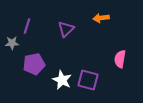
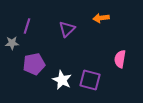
purple triangle: moved 1 px right
purple square: moved 2 px right
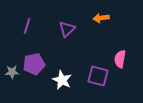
gray star: moved 29 px down
purple square: moved 8 px right, 4 px up
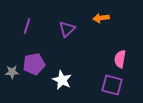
purple square: moved 14 px right, 9 px down
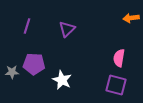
orange arrow: moved 30 px right
pink semicircle: moved 1 px left, 1 px up
purple pentagon: rotated 15 degrees clockwise
purple square: moved 4 px right
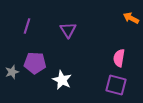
orange arrow: rotated 35 degrees clockwise
purple triangle: moved 1 px right, 1 px down; rotated 18 degrees counterclockwise
purple pentagon: moved 1 px right, 1 px up
gray star: rotated 16 degrees counterclockwise
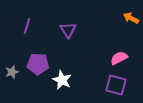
pink semicircle: rotated 54 degrees clockwise
purple pentagon: moved 3 px right, 1 px down
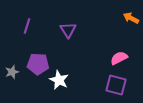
white star: moved 3 px left
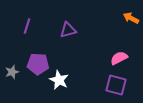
purple triangle: rotated 48 degrees clockwise
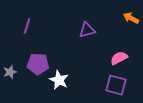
purple triangle: moved 19 px right
gray star: moved 2 px left
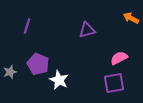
purple pentagon: rotated 20 degrees clockwise
purple square: moved 2 px left, 2 px up; rotated 25 degrees counterclockwise
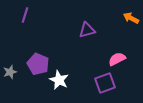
purple line: moved 2 px left, 11 px up
pink semicircle: moved 2 px left, 1 px down
purple square: moved 9 px left; rotated 10 degrees counterclockwise
